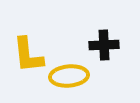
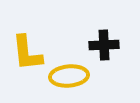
yellow L-shape: moved 1 px left, 2 px up
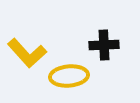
yellow L-shape: rotated 36 degrees counterclockwise
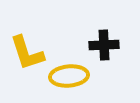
yellow L-shape: rotated 24 degrees clockwise
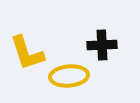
black cross: moved 2 px left
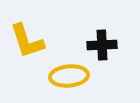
yellow L-shape: moved 12 px up
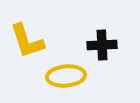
yellow ellipse: moved 3 px left
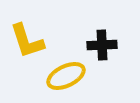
yellow ellipse: rotated 21 degrees counterclockwise
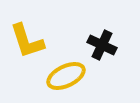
black cross: rotated 28 degrees clockwise
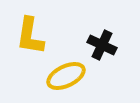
yellow L-shape: moved 3 px right, 5 px up; rotated 27 degrees clockwise
